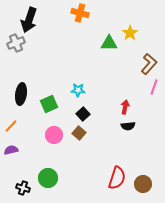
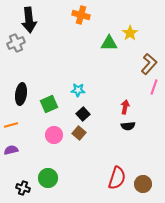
orange cross: moved 1 px right, 2 px down
black arrow: rotated 25 degrees counterclockwise
orange line: moved 1 px up; rotated 32 degrees clockwise
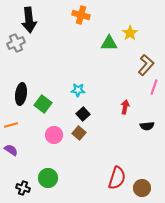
brown L-shape: moved 3 px left, 1 px down
green square: moved 6 px left; rotated 30 degrees counterclockwise
black semicircle: moved 19 px right
purple semicircle: rotated 48 degrees clockwise
brown circle: moved 1 px left, 4 px down
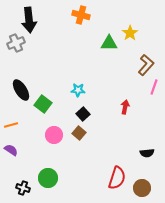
black ellipse: moved 4 px up; rotated 40 degrees counterclockwise
black semicircle: moved 27 px down
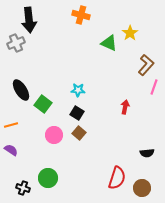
green triangle: rotated 24 degrees clockwise
black square: moved 6 px left, 1 px up; rotated 16 degrees counterclockwise
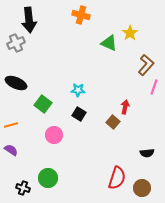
black ellipse: moved 5 px left, 7 px up; rotated 35 degrees counterclockwise
black square: moved 2 px right, 1 px down
brown square: moved 34 px right, 11 px up
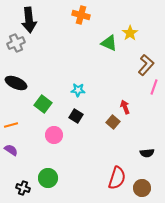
red arrow: rotated 32 degrees counterclockwise
black square: moved 3 px left, 2 px down
